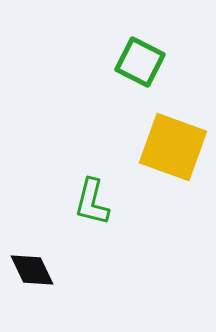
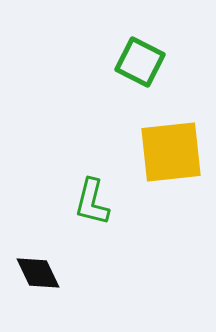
yellow square: moved 2 px left, 5 px down; rotated 26 degrees counterclockwise
black diamond: moved 6 px right, 3 px down
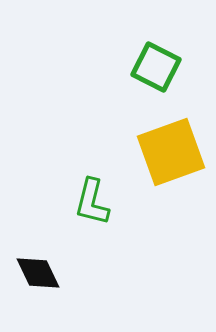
green square: moved 16 px right, 5 px down
yellow square: rotated 14 degrees counterclockwise
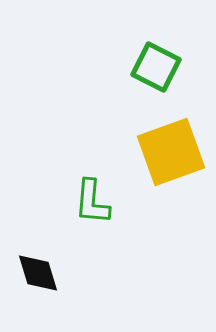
green L-shape: rotated 9 degrees counterclockwise
black diamond: rotated 9 degrees clockwise
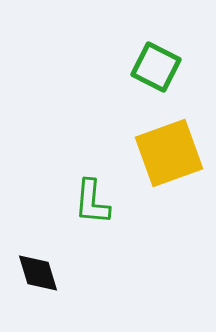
yellow square: moved 2 px left, 1 px down
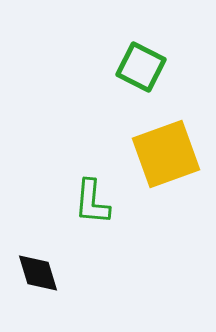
green square: moved 15 px left
yellow square: moved 3 px left, 1 px down
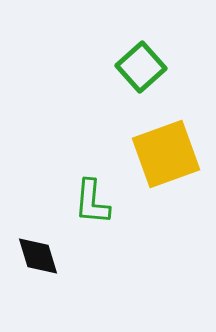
green square: rotated 21 degrees clockwise
black diamond: moved 17 px up
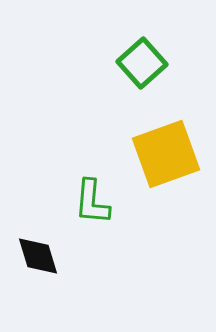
green square: moved 1 px right, 4 px up
